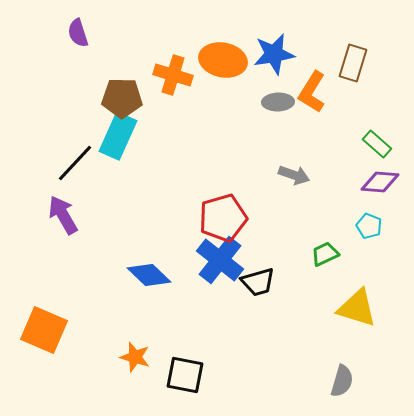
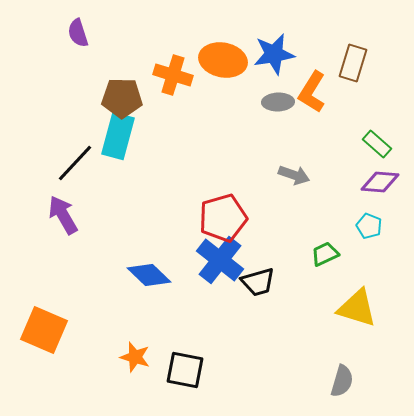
cyan rectangle: rotated 9 degrees counterclockwise
black square: moved 5 px up
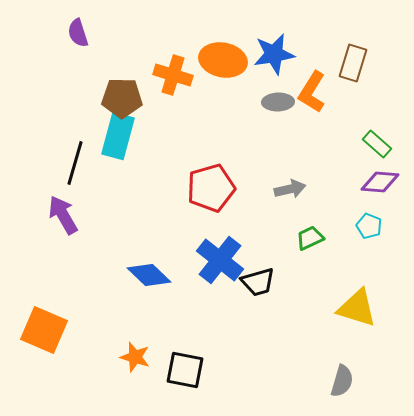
black line: rotated 27 degrees counterclockwise
gray arrow: moved 4 px left, 14 px down; rotated 32 degrees counterclockwise
red pentagon: moved 12 px left, 30 px up
green trapezoid: moved 15 px left, 16 px up
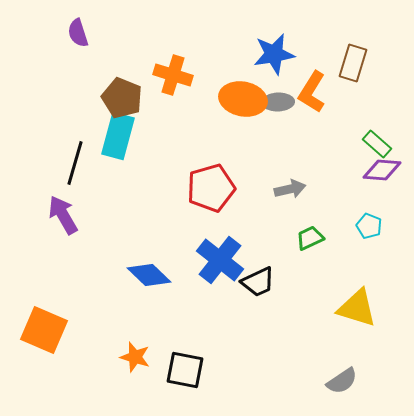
orange ellipse: moved 20 px right, 39 px down
brown pentagon: rotated 21 degrees clockwise
purple diamond: moved 2 px right, 12 px up
black trapezoid: rotated 9 degrees counterclockwise
gray semicircle: rotated 40 degrees clockwise
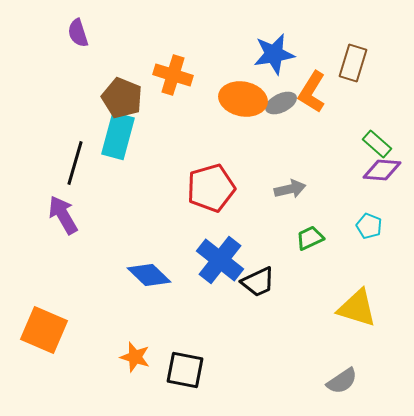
gray ellipse: moved 3 px right, 1 px down; rotated 24 degrees counterclockwise
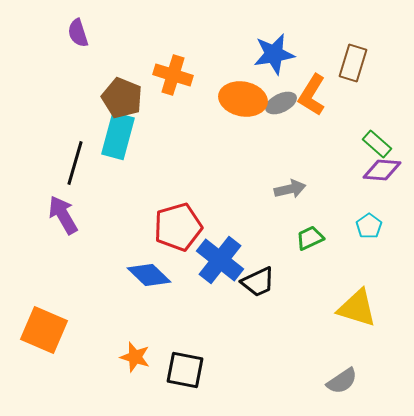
orange L-shape: moved 3 px down
red pentagon: moved 33 px left, 39 px down
cyan pentagon: rotated 15 degrees clockwise
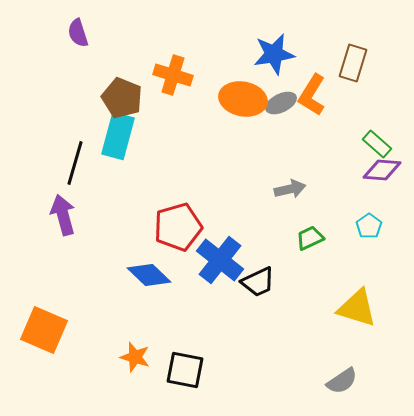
purple arrow: rotated 15 degrees clockwise
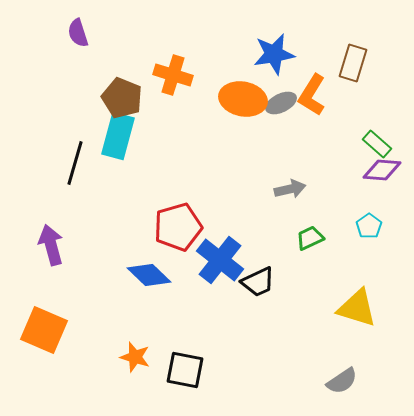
purple arrow: moved 12 px left, 30 px down
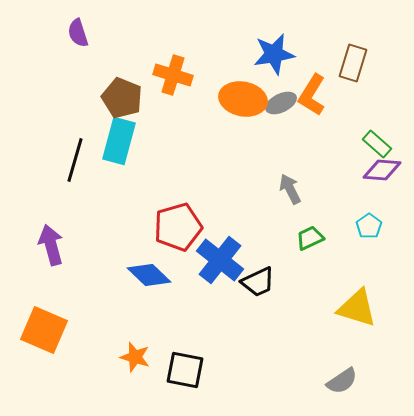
cyan rectangle: moved 1 px right, 5 px down
black line: moved 3 px up
gray arrow: rotated 104 degrees counterclockwise
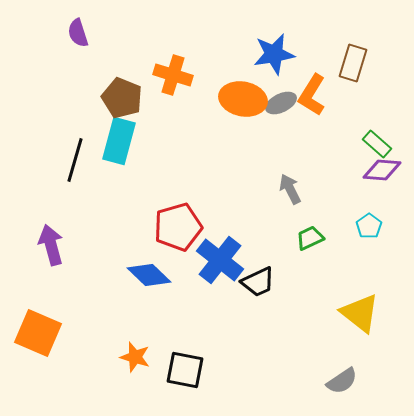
yellow triangle: moved 3 px right, 5 px down; rotated 21 degrees clockwise
orange square: moved 6 px left, 3 px down
